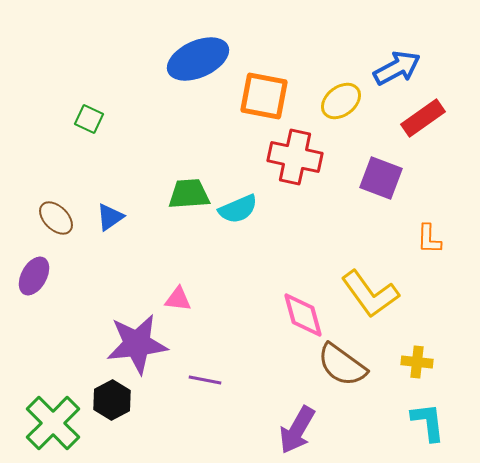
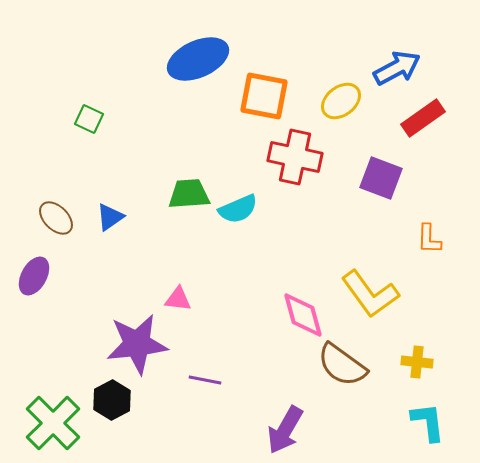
purple arrow: moved 12 px left
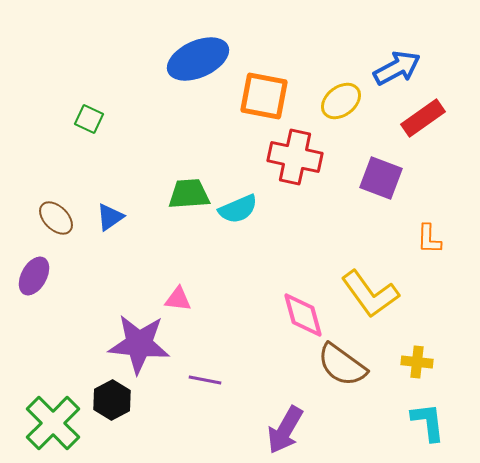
purple star: moved 2 px right; rotated 12 degrees clockwise
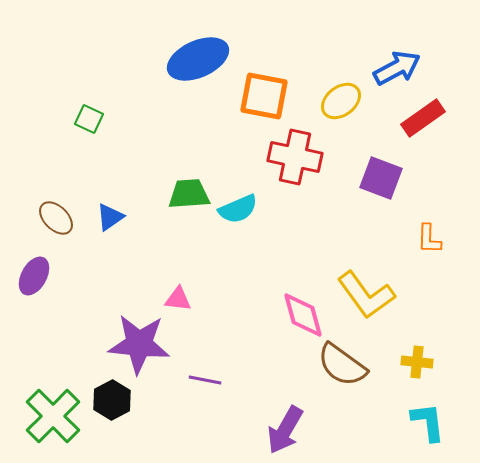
yellow L-shape: moved 4 px left, 1 px down
green cross: moved 7 px up
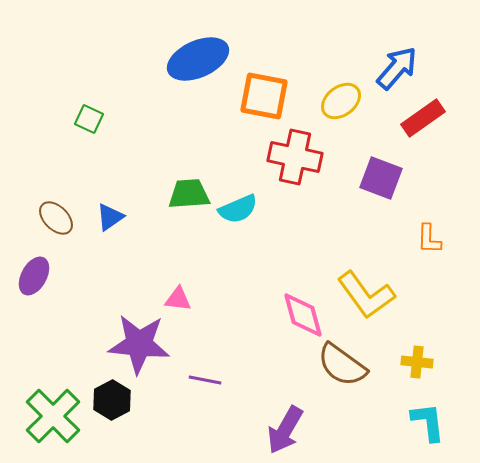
blue arrow: rotated 21 degrees counterclockwise
